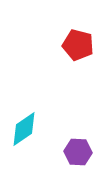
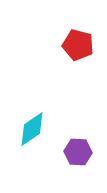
cyan diamond: moved 8 px right
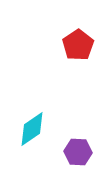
red pentagon: rotated 24 degrees clockwise
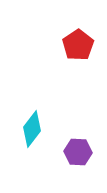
cyan diamond: rotated 18 degrees counterclockwise
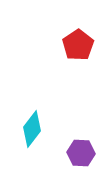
purple hexagon: moved 3 px right, 1 px down
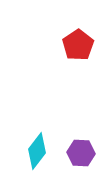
cyan diamond: moved 5 px right, 22 px down
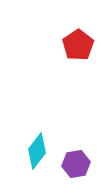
purple hexagon: moved 5 px left, 11 px down; rotated 12 degrees counterclockwise
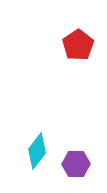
purple hexagon: rotated 8 degrees clockwise
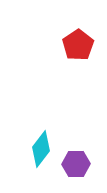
cyan diamond: moved 4 px right, 2 px up
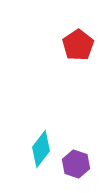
purple hexagon: rotated 20 degrees clockwise
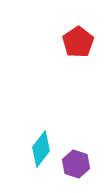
red pentagon: moved 3 px up
